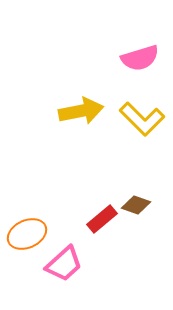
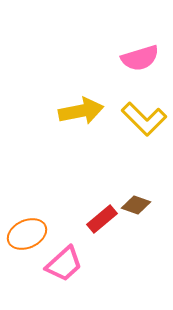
yellow L-shape: moved 2 px right
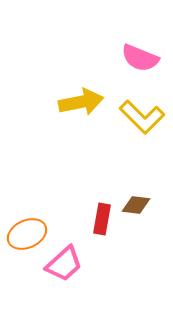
pink semicircle: rotated 39 degrees clockwise
yellow arrow: moved 9 px up
yellow L-shape: moved 2 px left, 2 px up
brown diamond: rotated 12 degrees counterclockwise
red rectangle: rotated 40 degrees counterclockwise
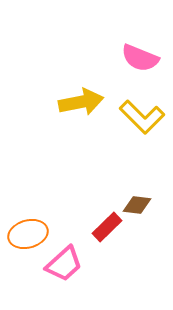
brown diamond: moved 1 px right
red rectangle: moved 5 px right, 8 px down; rotated 36 degrees clockwise
orange ellipse: moved 1 px right; rotated 9 degrees clockwise
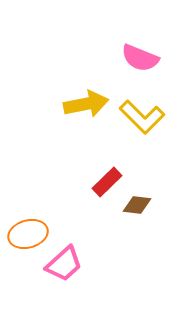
yellow arrow: moved 5 px right, 2 px down
red rectangle: moved 45 px up
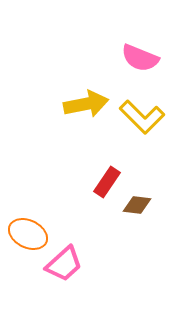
red rectangle: rotated 12 degrees counterclockwise
orange ellipse: rotated 42 degrees clockwise
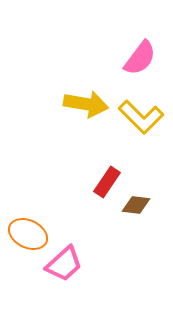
pink semicircle: rotated 75 degrees counterclockwise
yellow arrow: rotated 21 degrees clockwise
yellow L-shape: moved 1 px left
brown diamond: moved 1 px left
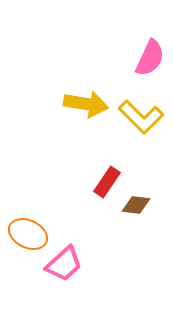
pink semicircle: moved 10 px right; rotated 12 degrees counterclockwise
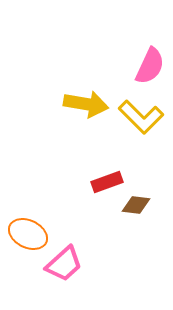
pink semicircle: moved 8 px down
red rectangle: rotated 36 degrees clockwise
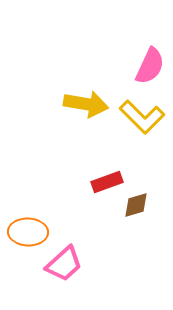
yellow L-shape: moved 1 px right
brown diamond: rotated 24 degrees counterclockwise
orange ellipse: moved 2 px up; rotated 24 degrees counterclockwise
